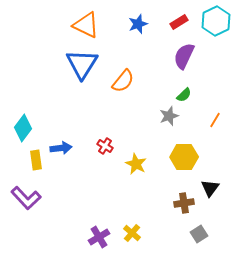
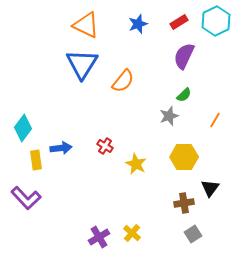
gray square: moved 6 px left
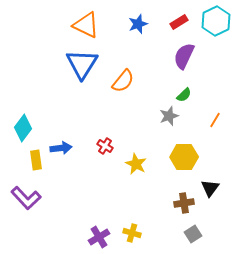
yellow cross: rotated 24 degrees counterclockwise
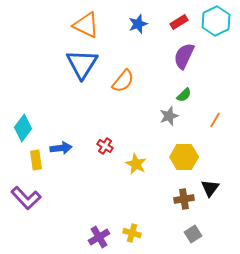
brown cross: moved 4 px up
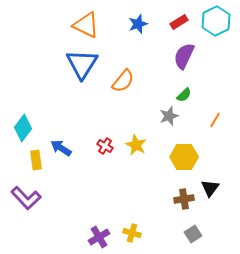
blue arrow: rotated 140 degrees counterclockwise
yellow star: moved 19 px up
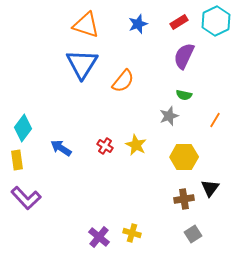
orange triangle: rotated 8 degrees counterclockwise
green semicircle: rotated 56 degrees clockwise
yellow rectangle: moved 19 px left
purple cross: rotated 20 degrees counterclockwise
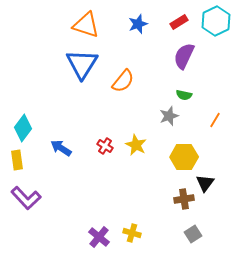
black triangle: moved 5 px left, 5 px up
